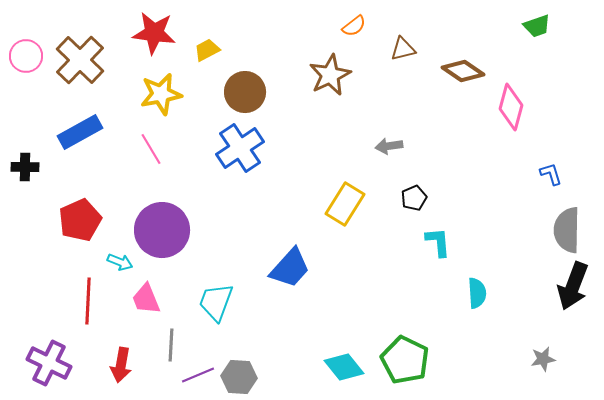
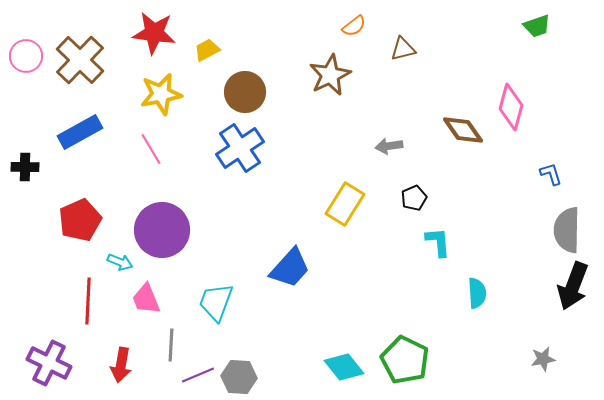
brown diamond: moved 59 px down; rotated 21 degrees clockwise
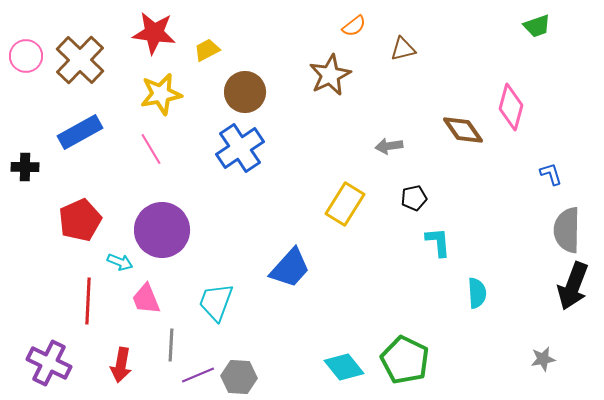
black pentagon: rotated 10 degrees clockwise
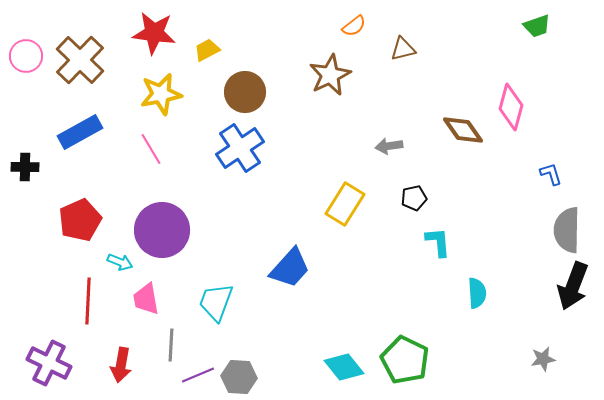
pink trapezoid: rotated 12 degrees clockwise
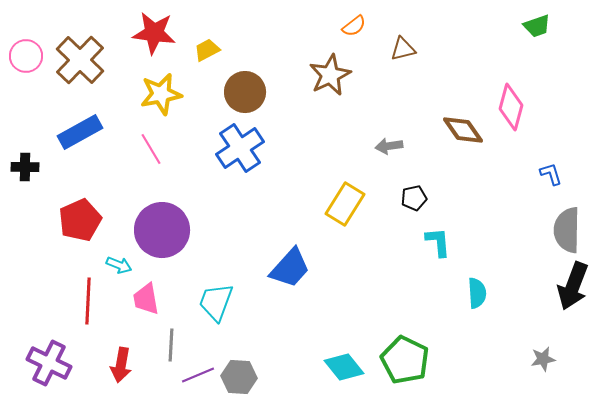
cyan arrow: moved 1 px left, 3 px down
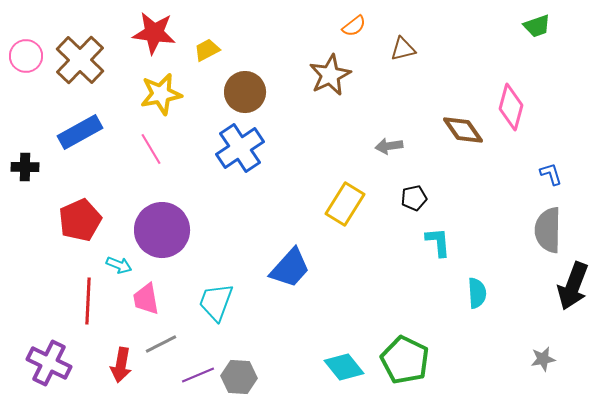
gray semicircle: moved 19 px left
gray line: moved 10 px left, 1 px up; rotated 60 degrees clockwise
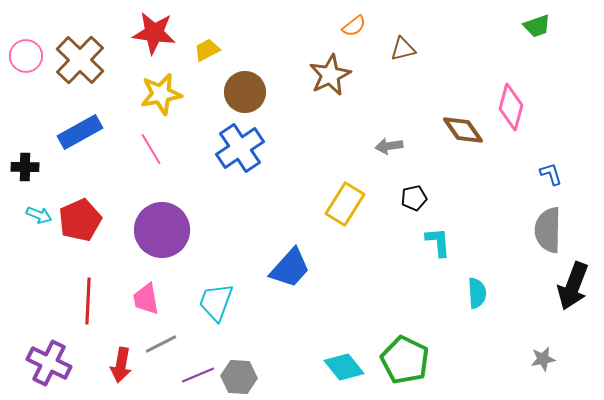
cyan arrow: moved 80 px left, 50 px up
